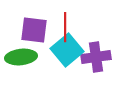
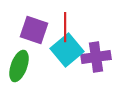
purple square: rotated 12 degrees clockwise
green ellipse: moved 2 px left, 9 px down; rotated 64 degrees counterclockwise
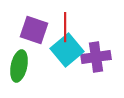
green ellipse: rotated 8 degrees counterclockwise
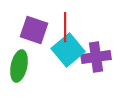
cyan square: moved 1 px right
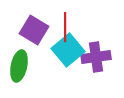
purple square: rotated 12 degrees clockwise
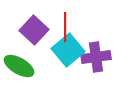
purple square: rotated 12 degrees clockwise
green ellipse: rotated 72 degrees counterclockwise
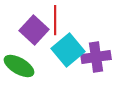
red line: moved 10 px left, 7 px up
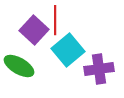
purple cross: moved 3 px right, 12 px down
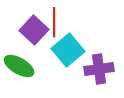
red line: moved 1 px left, 2 px down
